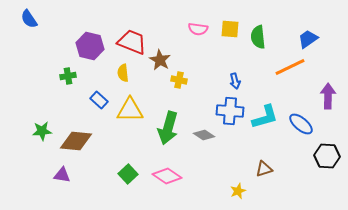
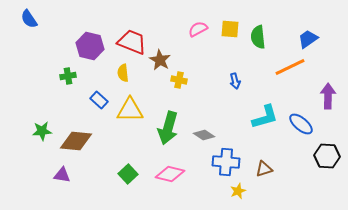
pink semicircle: rotated 144 degrees clockwise
blue cross: moved 4 px left, 51 px down
pink diamond: moved 3 px right, 2 px up; rotated 20 degrees counterclockwise
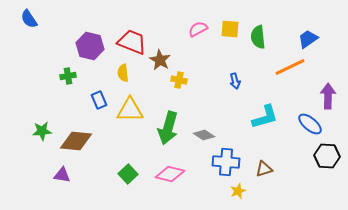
blue rectangle: rotated 24 degrees clockwise
blue ellipse: moved 9 px right
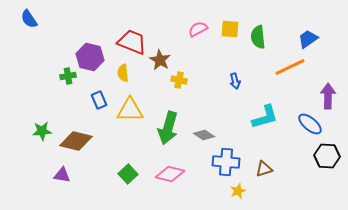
purple hexagon: moved 11 px down
brown diamond: rotated 8 degrees clockwise
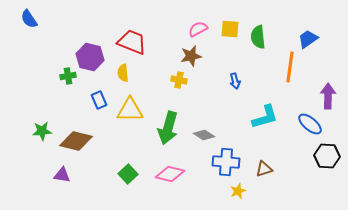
brown star: moved 31 px right, 4 px up; rotated 30 degrees clockwise
orange line: rotated 56 degrees counterclockwise
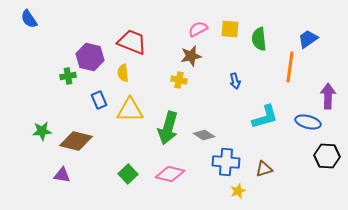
green semicircle: moved 1 px right, 2 px down
blue ellipse: moved 2 px left, 2 px up; rotated 25 degrees counterclockwise
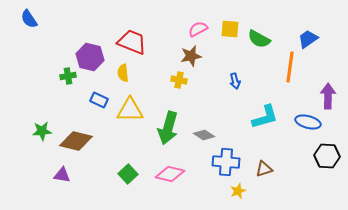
green semicircle: rotated 55 degrees counterclockwise
blue rectangle: rotated 42 degrees counterclockwise
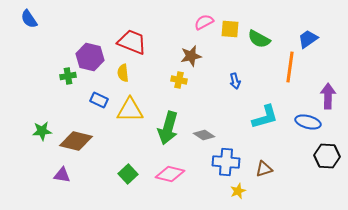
pink semicircle: moved 6 px right, 7 px up
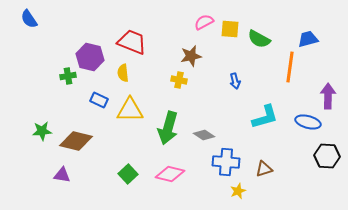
blue trapezoid: rotated 20 degrees clockwise
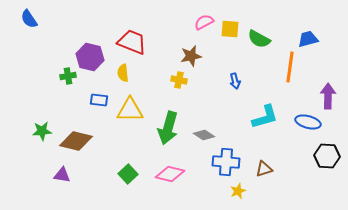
blue rectangle: rotated 18 degrees counterclockwise
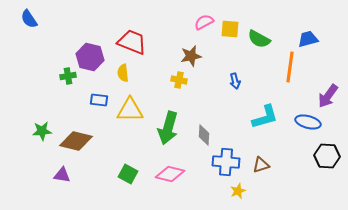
purple arrow: rotated 145 degrees counterclockwise
gray diamond: rotated 60 degrees clockwise
brown triangle: moved 3 px left, 4 px up
green square: rotated 18 degrees counterclockwise
